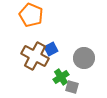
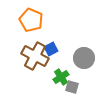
orange pentagon: moved 5 px down
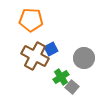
orange pentagon: rotated 20 degrees counterclockwise
gray square: rotated 24 degrees clockwise
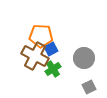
orange pentagon: moved 10 px right, 16 px down
green cross: moved 8 px left, 8 px up
gray square: moved 17 px right; rotated 24 degrees clockwise
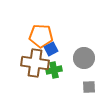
brown cross: moved 7 px down; rotated 20 degrees counterclockwise
green cross: moved 1 px right, 1 px down; rotated 21 degrees clockwise
gray square: rotated 24 degrees clockwise
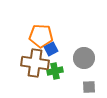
green cross: moved 1 px right, 1 px down
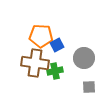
blue square: moved 6 px right, 4 px up
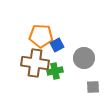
gray square: moved 4 px right
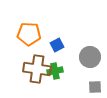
orange pentagon: moved 12 px left, 2 px up
gray circle: moved 6 px right, 1 px up
brown cross: moved 2 px right, 6 px down
gray square: moved 2 px right
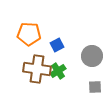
gray circle: moved 2 px right, 1 px up
green cross: moved 3 px right; rotated 21 degrees counterclockwise
